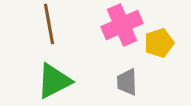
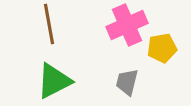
pink cross: moved 5 px right
yellow pentagon: moved 3 px right, 5 px down; rotated 8 degrees clockwise
gray trapezoid: rotated 16 degrees clockwise
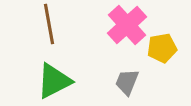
pink cross: rotated 18 degrees counterclockwise
gray trapezoid: rotated 8 degrees clockwise
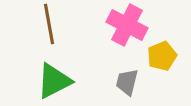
pink cross: rotated 21 degrees counterclockwise
yellow pentagon: moved 8 px down; rotated 12 degrees counterclockwise
gray trapezoid: rotated 8 degrees counterclockwise
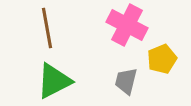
brown line: moved 2 px left, 4 px down
yellow pentagon: moved 3 px down
gray trapezoid: moved 1 px left, 1 px up
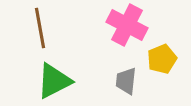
brown line: moved 7 px left
gray trapezoid: rotated 8 degrees counterclockwise
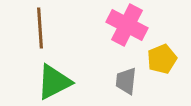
brown line: rotated 6 degrees clockwise
green triangle: moved 1 px down
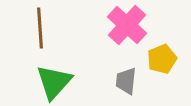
pink cross: rotated 15 degrees clockwise
green triangle: rotated 21 degrees counterclockwise
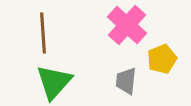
brown line: moved 3 px right, 5 px down
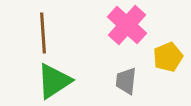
yellow pentagon: moved 6 px right, 2 px up
green triangle: moved 1 px up; rotated 15 degrees clockwise
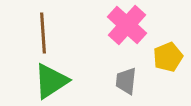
green triangle: moved 3 px left
